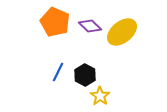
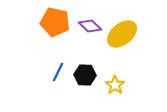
orange pentagon: rotated 12 degrees counterclockwise
yellow ellipse: moved 2 px down
black hexagon: rotated 25 degrees counterclockwise
yellow star: moved 15 px right, 11 px up
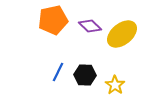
orange pentagon: moved 2 px left, 2 px up; rotated 24 degrees counterclockwise
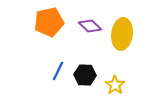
orange pentagon: moved 4 px left, 2 px down
yellow ellipse: rotated 44 degrees counterclockwise
blue line: moved 1 px up
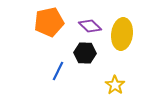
black hexagon: moved 22 px up
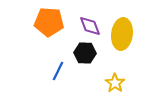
orange pentagon: rotated 16 degrees clockwise
purple diamond: rotated 25 degrees clockwise
yellow star: moved 2 px up
